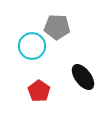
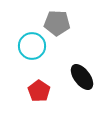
gray pentagon: moved 4 px up
black ellipse: moved 1 px left
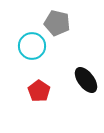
gray pentagon: rotated 10 degrees clockwise
black ellipse: moved 4 px right, 3 px down
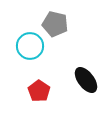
gray pentagon: moved 2 px left, 1 px down
cyan circle: moved 2 px left
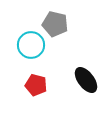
cyan circle: moved 1 px right, 1 px up
red pentagon: moved 3 px left, 6 px up; rotated 20 degrees counterclockwise
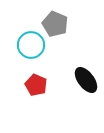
gray pentagon: rotated 10 degrees clockwise
red pentagon: rotated 10 degrees clockwise
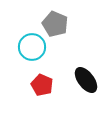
cyan circle: moved 1 px right, 2 px down
red pentagon: moved 6 px right
